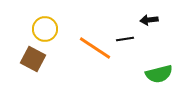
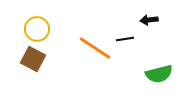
yellow circle: moved 8 px left
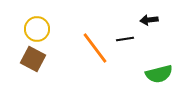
orange line: rotated 20 degrees clockwise
